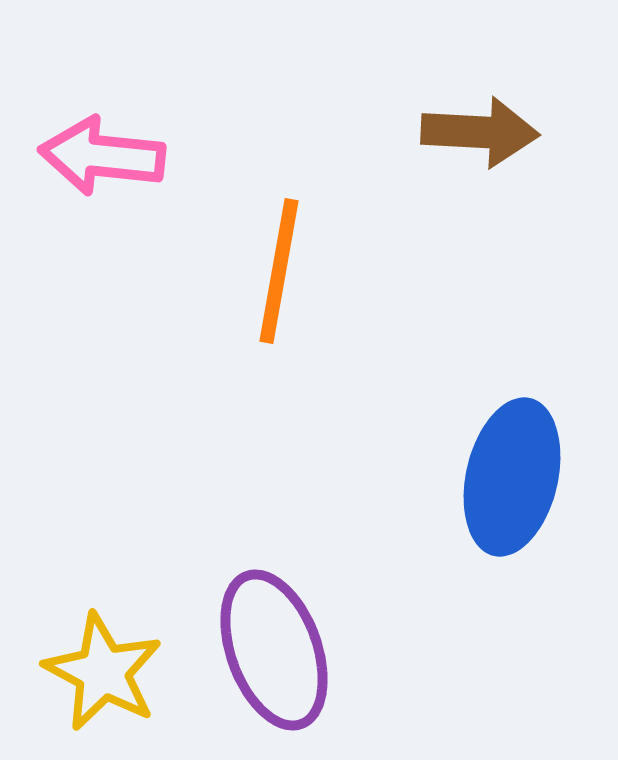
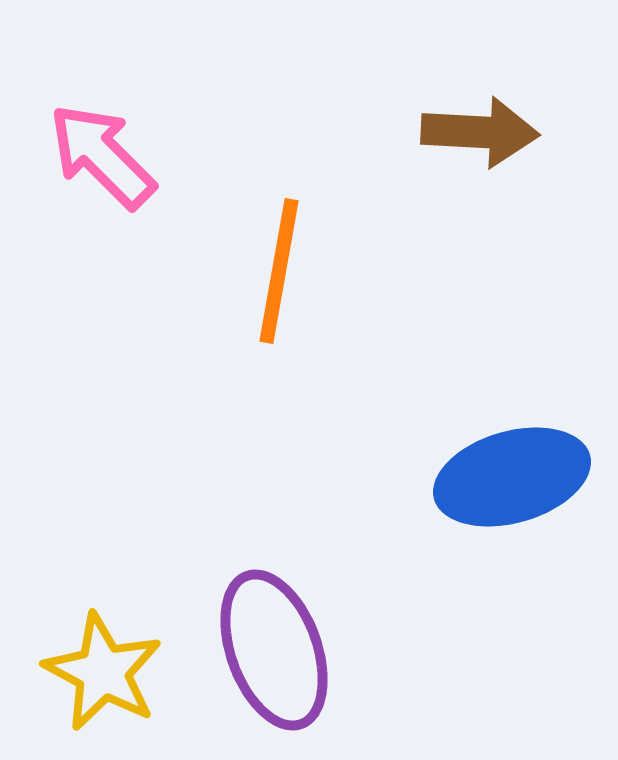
pink arrow: rotated 39 degrees clockwise
blue ellipse: rotated 61 degrees clockwise
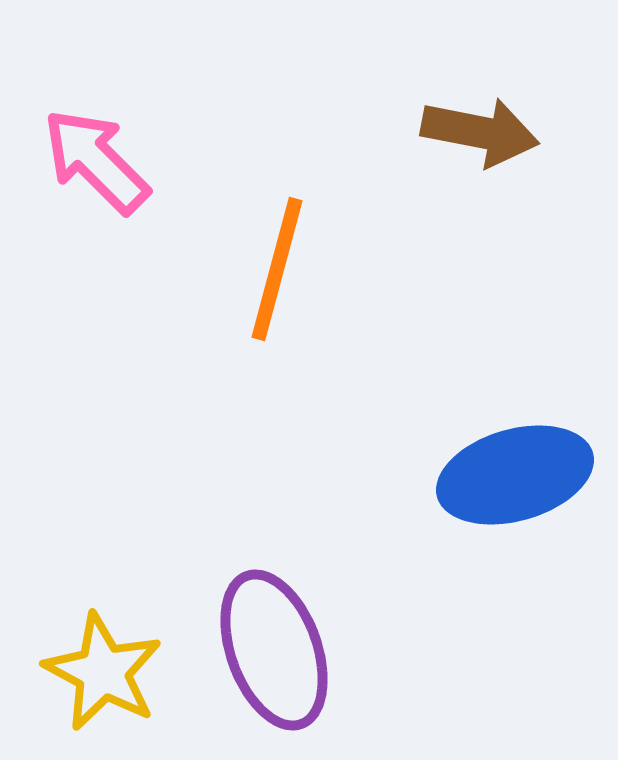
brown arrow: rotated 8 degrees clockwise
pink arrow: moved 6 px left, 5 px down
orange line: moved 2 px left, 2 px up; rotated 5 degrees clockwise
blue ellipse: moved 3 px right, 2 px up
